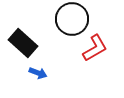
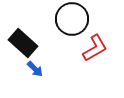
blue arrow: moved 3 px left, 4 px up; rotated 24 degrees clockwise
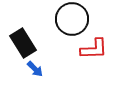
black rectangle: rotated 16 degrees clockwise
red L-shape: moved 1 px left, 1 px down; rotated 28 degrees clockwise
